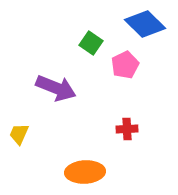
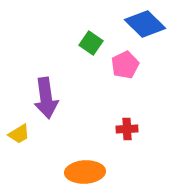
purple arrow: moved 10 px left, 10 px down; rotated 60 degrees clockwise
yellow trapezoid: rotated 145 degrees counterclockwise
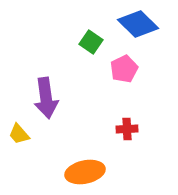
blue diamond: moved 7 px left
green square: moved 1 px up
pink pentagon: moved 1 px left, 4 px down
yellow trapezoid: rotated 80 degrees clockwise
orange ellipse: rotated 9 degrees counterclockwise
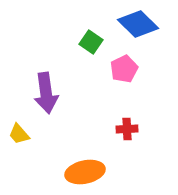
purple arrow: moved 5 px up
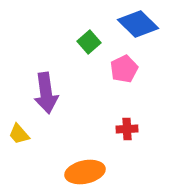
green square: moved 2 px left; rotated 15 degrees clockwise
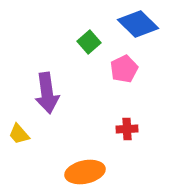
purple arrow: moved 1 px right
